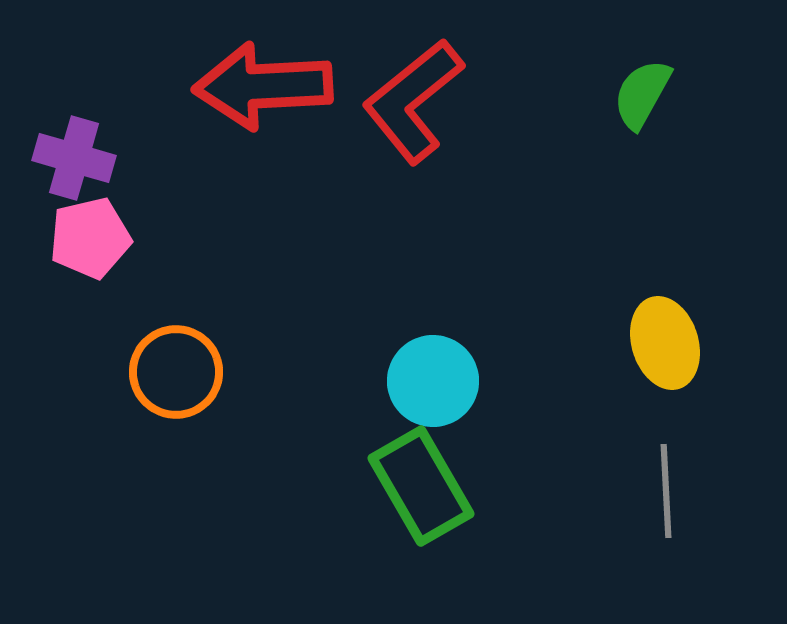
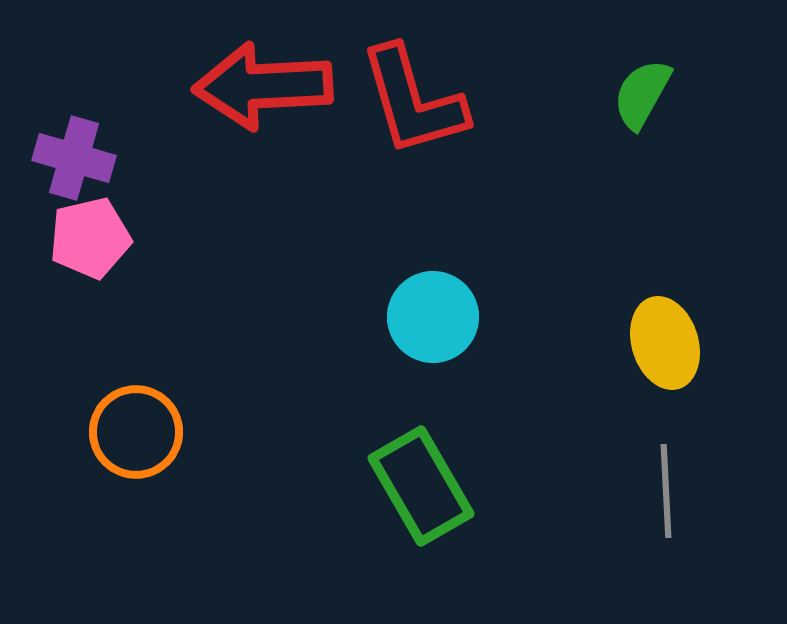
red L-shape: rotated 67 degrees counterclockwise
orange circle: moved 40 px left, 60 px down
cyan circle: moved 64 px up
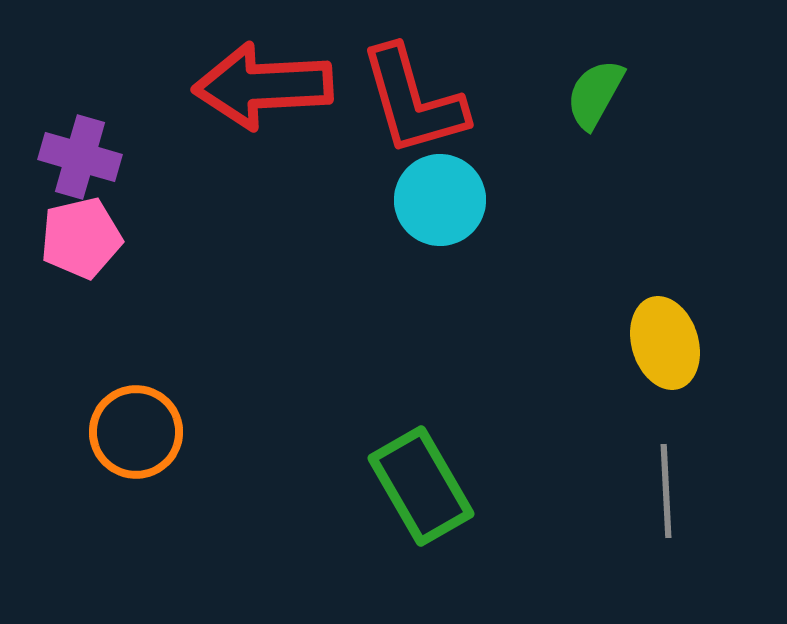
green semicircle: moved 47 px left
purple cross: moved 6 px right, 1 px up
pink pentagon: moved 9 px left
cyan circle: moved 7 px right, 117 px up
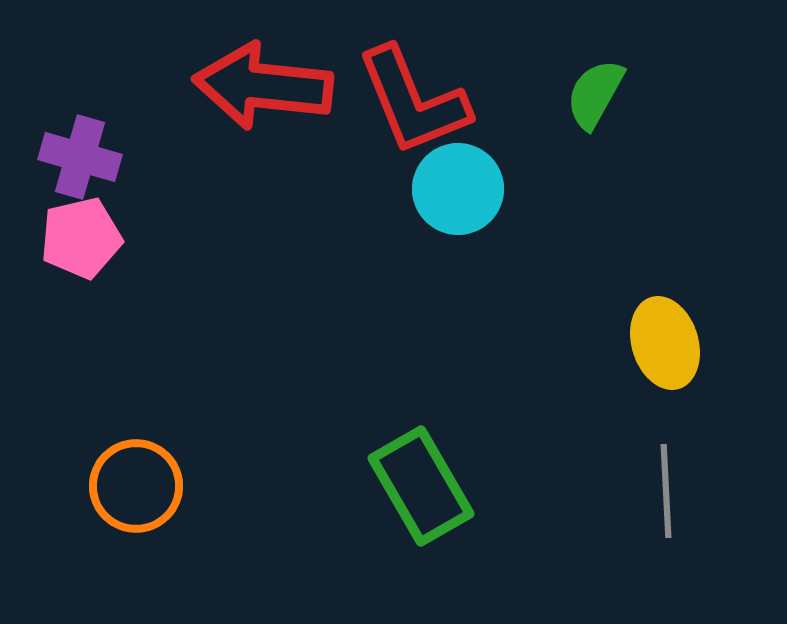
red arrow: rotated 9 degrees clockwise
red L-shape: rotated 6 degrees counterclockwise
cyan circle: moved 18 px right, 11 px up
orange circle: moved 54 px down
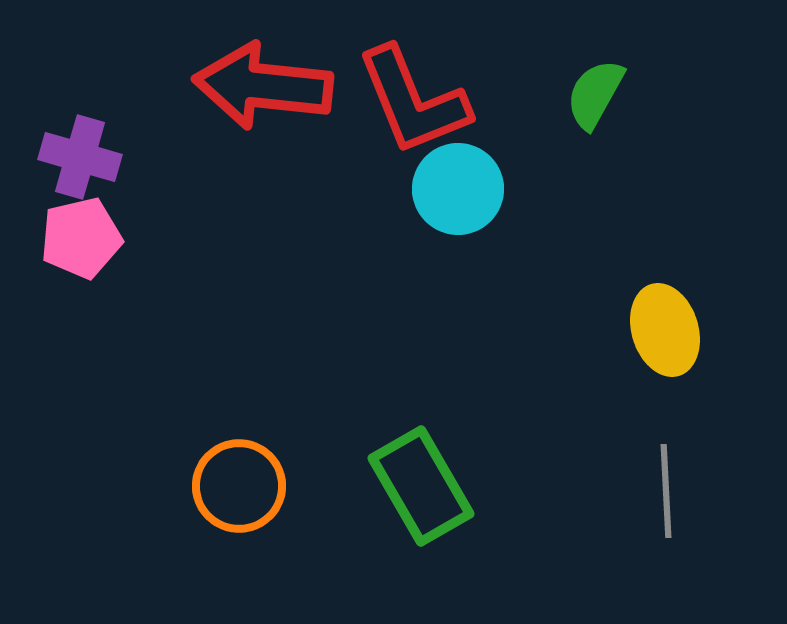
yellow ellipse: moved 13 px up
orange circle: moved 103 px right
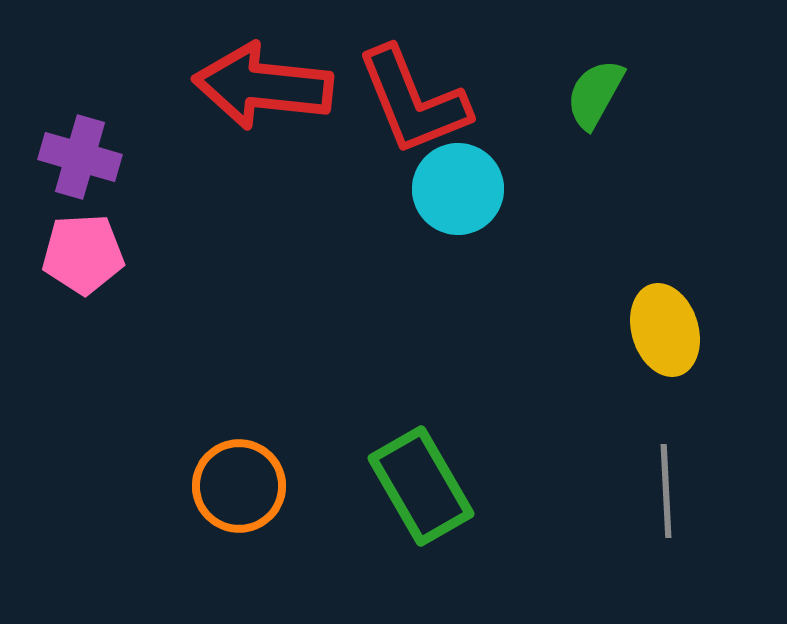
pink pentagon: moved 2 px right, 16 px down; rotated 10 degrees clockwise
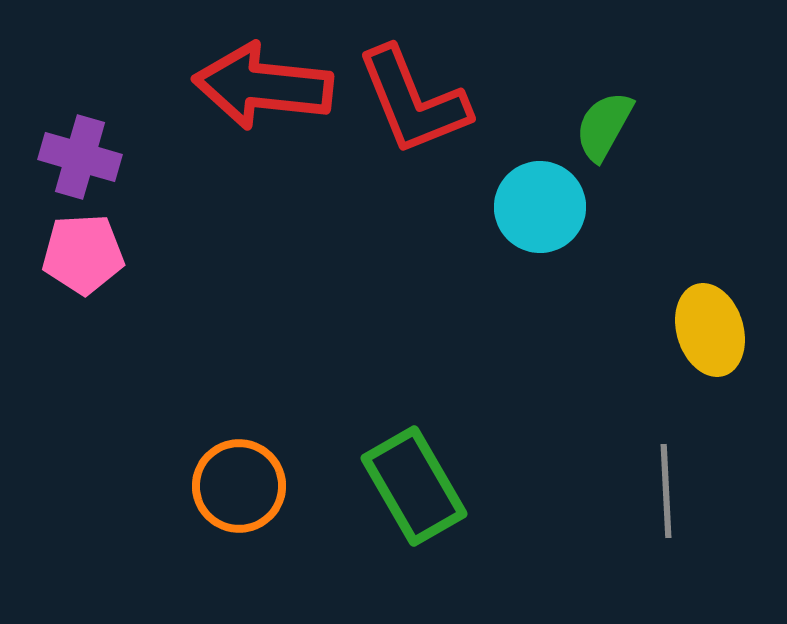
green semicircle: moved 9 px right, 32 px down
cyan circle: moved 82 px right, 18 px down
yellow ellipse: moved 45 px right
green rectangle: moved 7 px left
